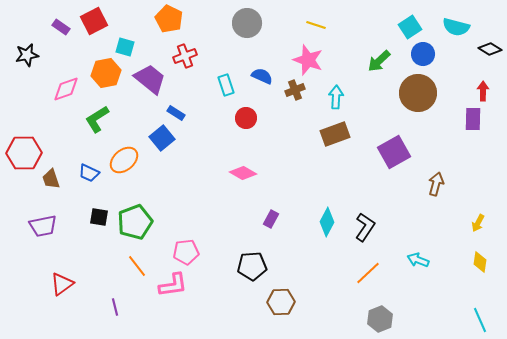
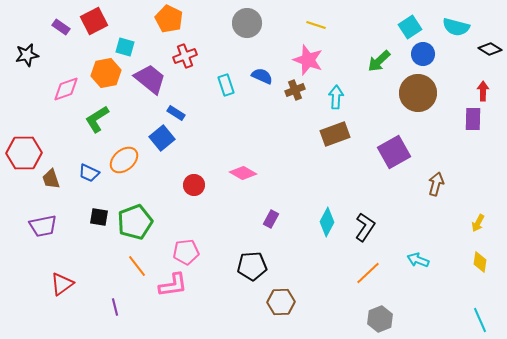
red circle at (246, 118): moved 52 px left, 67 px down
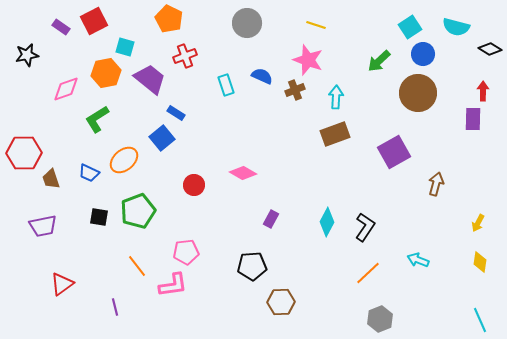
green pentagon at (135, 222): moved 3 px right, 11 px up
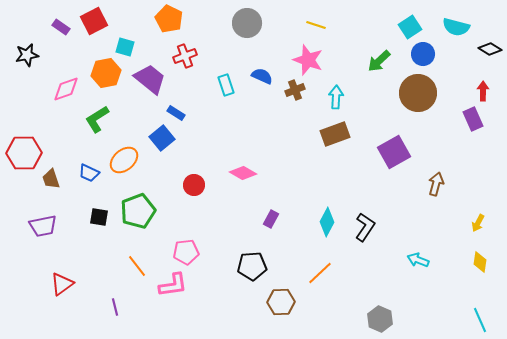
purple rectangle at (473, 119): rotated 25 degrees counterclockwise
orange line at (368, 273): moved 48 px left
gray hexagon at (380, 319): rotated 15 degrees counterclockwise
